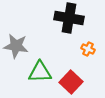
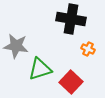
black cross: moved 2 px right, 1 px down
green triangle: moved 3 px up; rotated 15 degrees counterclockwise
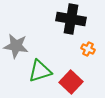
green triangle: moved 2 px down
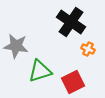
black cross: moved 3 px down; rotated 24 degrees clockwise
red square: moved 2 px right; rotated 20 degrees clockwise
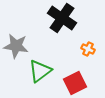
black cross: moved 9 px left, 4 px up
green triangle: rotated 20 degrees counterclockwise
red square: moved 2 px right, 1 px down
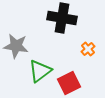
black cross: rotated 24 degrees counterclockwise
orange cross: rotated 24 degrees clockwise
red square: moved 6 px left
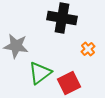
green triangle: moved 2 px down
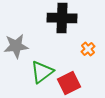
black cross: rotated 8 degrees counterclockwise
gray star: rotated 15 degrees counterclockwise
green triangle: moved 2 px right, 1 px up
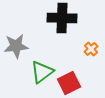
orange cross: moved 3 px right
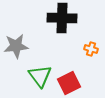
orange cross: rotated 32 degrees counterclockwise
green triangle: moved 2 px left, 4 px down; rotated 30 degrees counterclockwise
